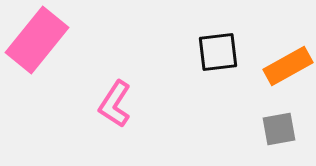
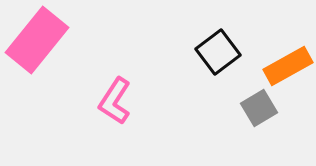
black square: rotated 30 degrees counterclockwise
pink L-shape: moved 3 px up
gray square: moved 20 px left, 21 px up; rotated 21 degrees counterclockwise
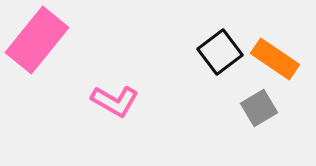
black square: moved 2 px right
orange rectangle: moved 13 px left, 7 px up; rotated 63 degrees clockwise
pink L-shape: rotated 93 degrees counterclockwise
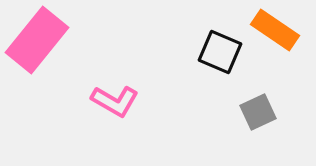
black square: rotated 30 degrees counterclockwise
orange rectangle: moved 29 px up
gray square: moved 1 px left, 4 px down; rotated 6 degrees clockwise
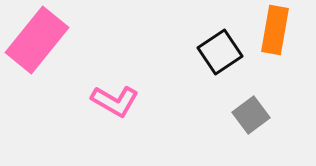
orange rectangle: rotated 66 degrees clockwise
black square: rotated 33 degrees clockwise
gray square: moved 7 px left, 3 px down; rotated 12 degrees counterclockwise
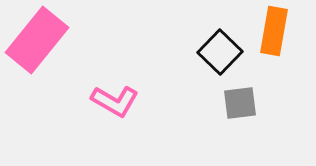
orange rectangle: moved 1 px left, 1 px down
black square: rotated 12 degrees counterclockwise
gray square: moved 11 px left, 12 px up; rotated 30 degrees clockwise
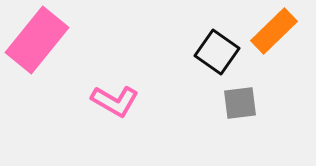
orange rectangle: rotated 36 degrees clockwise
black square: moved 3 px left; rotated 9 degrees counterclockwise
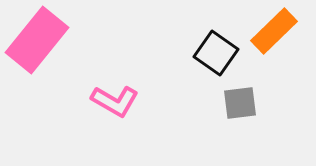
black square: moved 1 px left, 1 px down
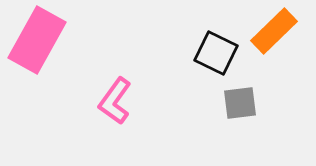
pink rectangle: rotated 10 degrees counterclockwise
black square: rotated 9 degrees counterclockwise
pink L-shape: rotated 96 degrees clockwise
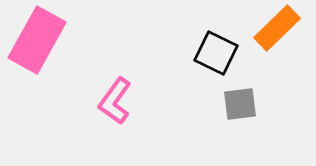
orange rectangle: moved 3 px right, 3 px up
gray square: moved 1 px down
